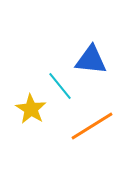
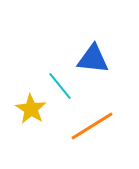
blue triangle: moved 2 px right, 1 px up
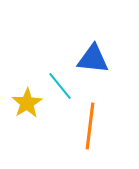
yellow star: moved 4 px left, 6 px up; rotated 8 degrees clockwise
orange line: moved 2 px left; rotated 51 degrees counterclockwise
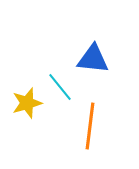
cyan line: moved 1 px down
yellow star: rotated 16 degrees clockwise
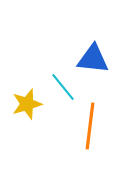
cyan line: moved 3 px right
yellow star: moved 1 px down
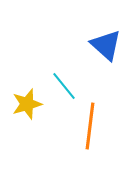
blue triangle: moved 13 px right, 14 px up; rotated 36 degrees clockwise
cyan line: moved 1 px right, 1 px up
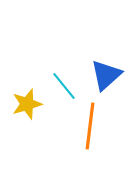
blue triangle: moved 30 px down; rotated 36 degrees clockwise
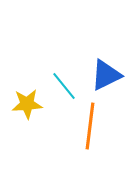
blue triangle: rotated 16 degrees clockwise
yellow star: rotated 12 degrees clockwise
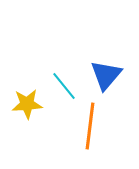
blue triangle: rotated 24 degrees counterclockwise
